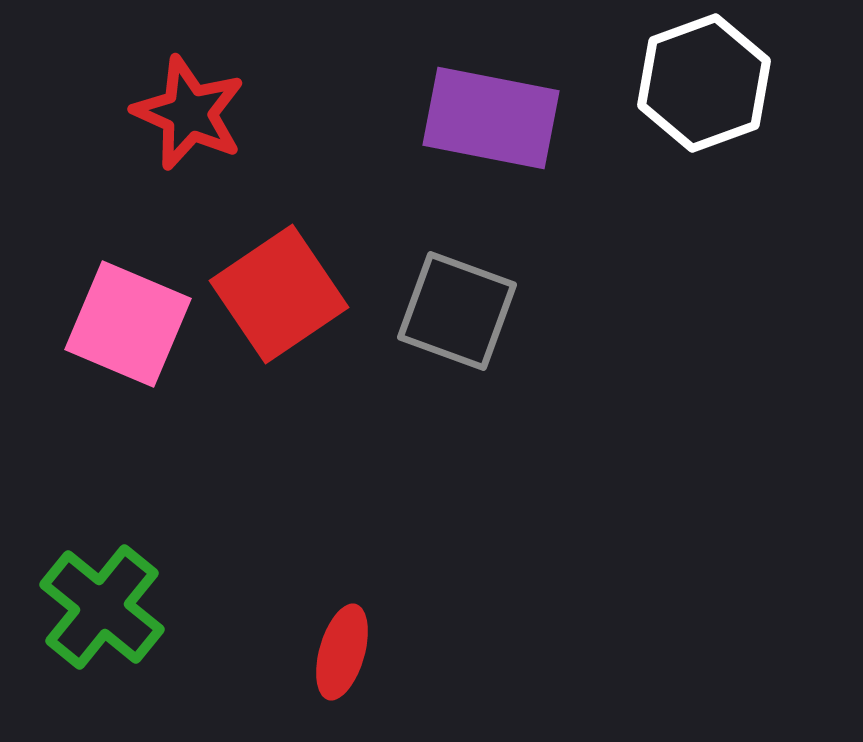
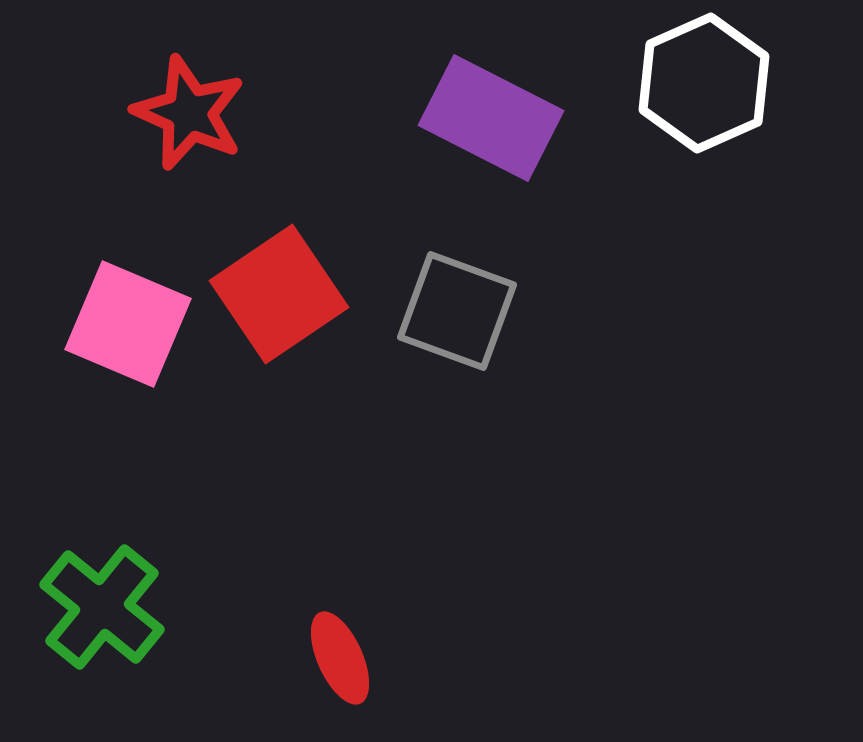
white hexagon: rotated 4 degrees counterclockwise
purple rectangle: rotated 16 degrees clockwise
red ellipse: moved 2 px left, 6 px down; rotated 40 degrees counterclockwise
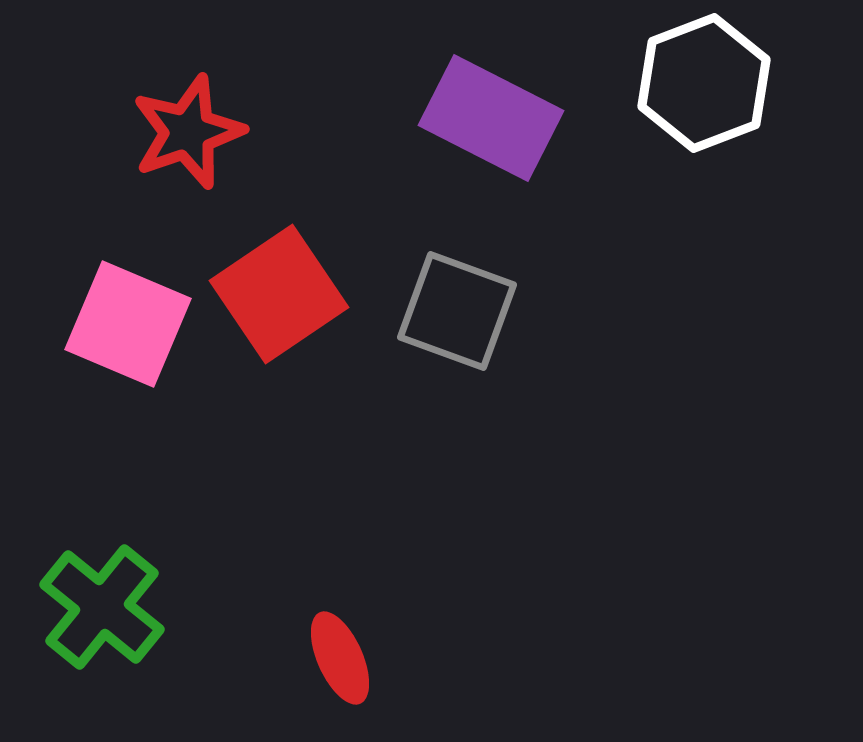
white hexagon: rotated 3 degrees clockwise
red star: moved 1 px left, 19 px down; rotated 29 degrees clockwise
